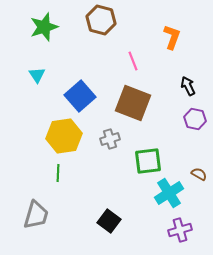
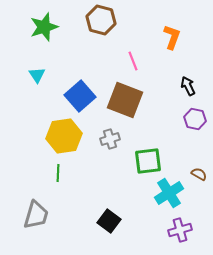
brown square: moved 8 px left, 3 px up
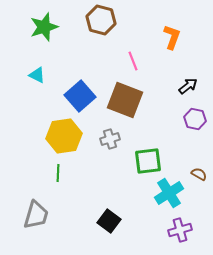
cyan triangle: rotated 30 degrees counterclockwise
black arrow: rotated 78 degrees clockwise
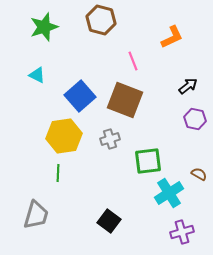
orange L-shape: rotated 45 degrees clockwise
purple cross: moved 2 px right, 2 px down
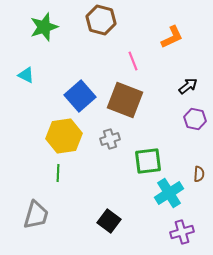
cyan triangle: moved 11 px left
brown semicircle: rotated 63 degrees clockwise
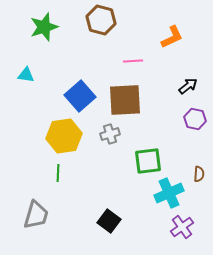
pink line: rotated 72 degrees counterclockwise
cyan triangle: rotated 18 degrees counterclockwise
brown square: rotated 24 degrees counterclockwise
gray cross: moved 5 px up
cyan cross: rotated 8 degrees clockwise
purple cross: moved 5 px up; rotated 20 degrees counterclockwise
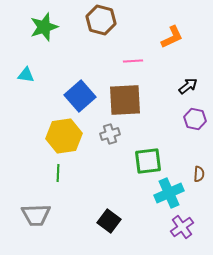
gray trapezoid: rotated 72 degrees clockwise
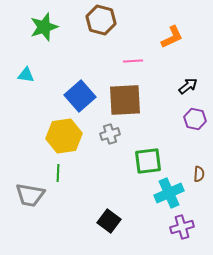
gray trapezoid: moved 6 px left, 20 px up; rotated 12 degrees clockwise
purple cross: rotated 20 degrees clockwise
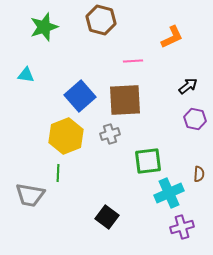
yellow hexagon: moved 2 px right; rotated 12 degrees counterclockwise
black square: moved 2 px left, 4 px up
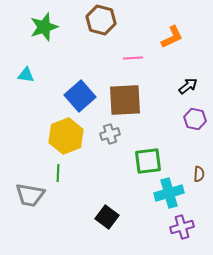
pink line: moved 3 px up
cyan cross: rotated 8 degrees clockwise
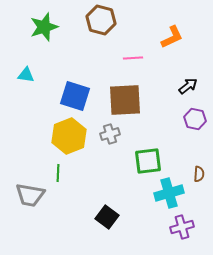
blue square: moved 5 px left; rotated 32 degrees counterclockwise
yellow hexagon: moved 3 px right
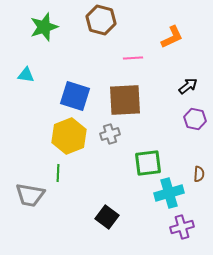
green square: moved 2 px down
